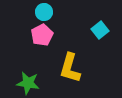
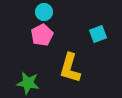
cyan square: moved 2 px left, 4 px down; rotated 18 degrees clockwise
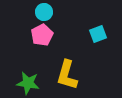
yellow L-shape: moved 3 px left, 7 px down
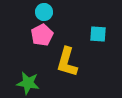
cyan square: rotated 24 degrees clockwise
yellow L-shape: moved 13 px up
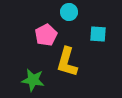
cyan circle: moved 25 px right
pink pentagon: moved 4 px right
green star: moved 5 px right, 3 px up
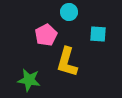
green star: moved 4 px left
